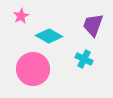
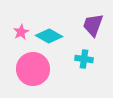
pink star: moved 16 px down
cyan cross: rotated 18 degrees counterclockwise
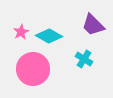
purple trapezoid: rotated 65 degrees counterclockwise
cyan cross: rotated 24 degrees clockwise
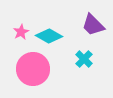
cyan cross: rotated 12 degrees clockwise
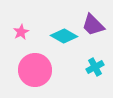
cyan diamond: moved 15 px right
cyan cross: moved 11 px right, 8 px down; rotated 18 degrees clockwise
pink circle: moved 2 px right, 1 px down
